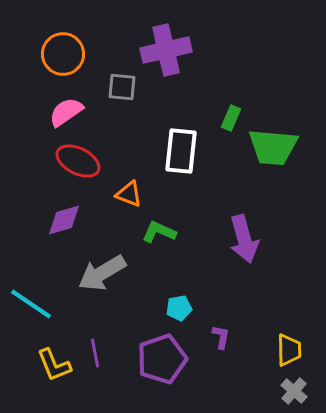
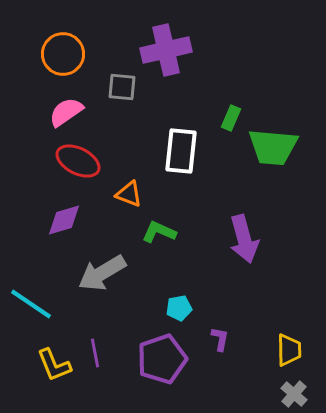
purple L-shape: moved 1 px left, 2 px down
gray cross: moved 3 px down
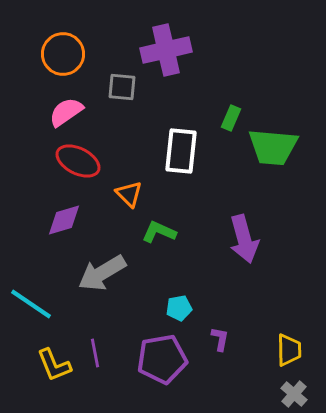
orange triangle: rotated 24 degrees clockwise
purple pentagon: rotated 9 degrees clockwise
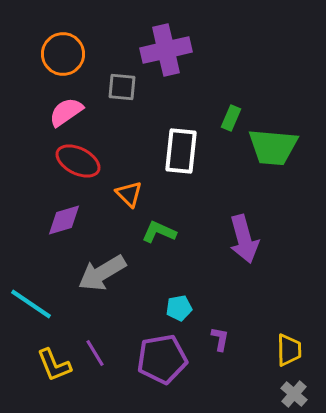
purple line: rotated 20 degrees counterclockwise
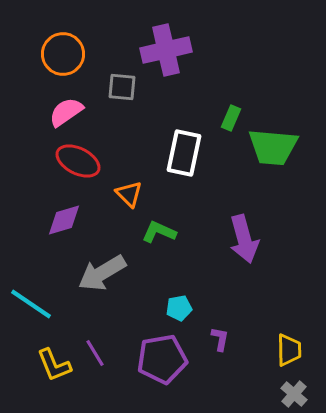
white rectangle: moved 3 px right, 2 px down; rotated 6 degrees clockwise
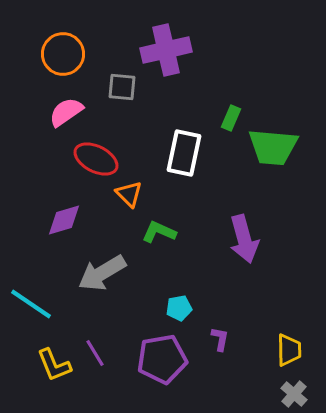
red ellipse: moved 18 px right, 2 px up
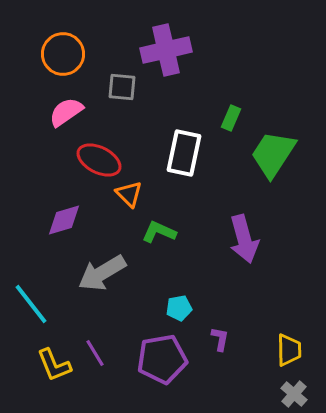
green trapezoid: moved 7 px down; rotated 118 degrees clockwise
red ellipse: moved 3 px right, 1 px down
cyan line: rotated 18 degrees clockwise
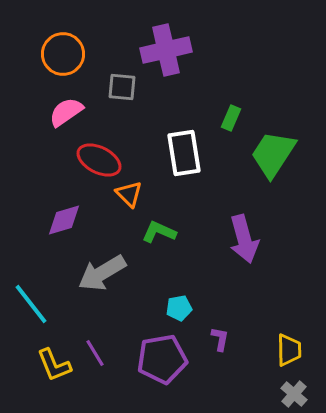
white rectangle: rotated 21 degrees counterclockwise
